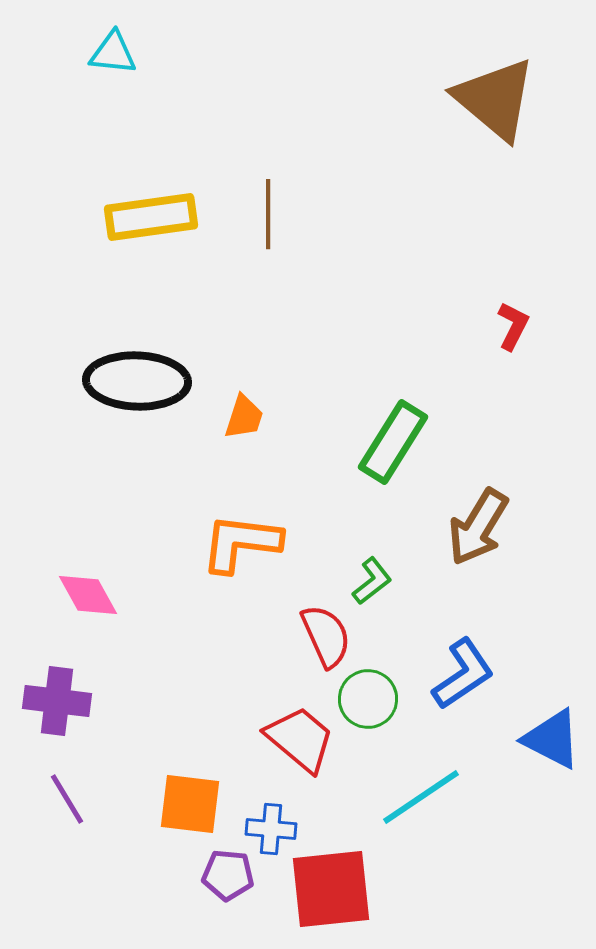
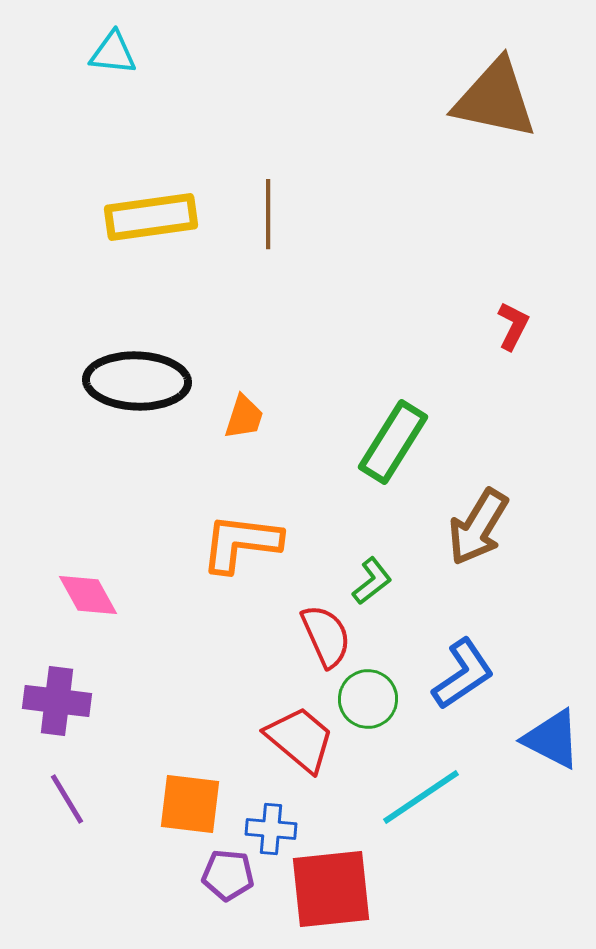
brown triangle: rotated 28 degrees counterclockwise
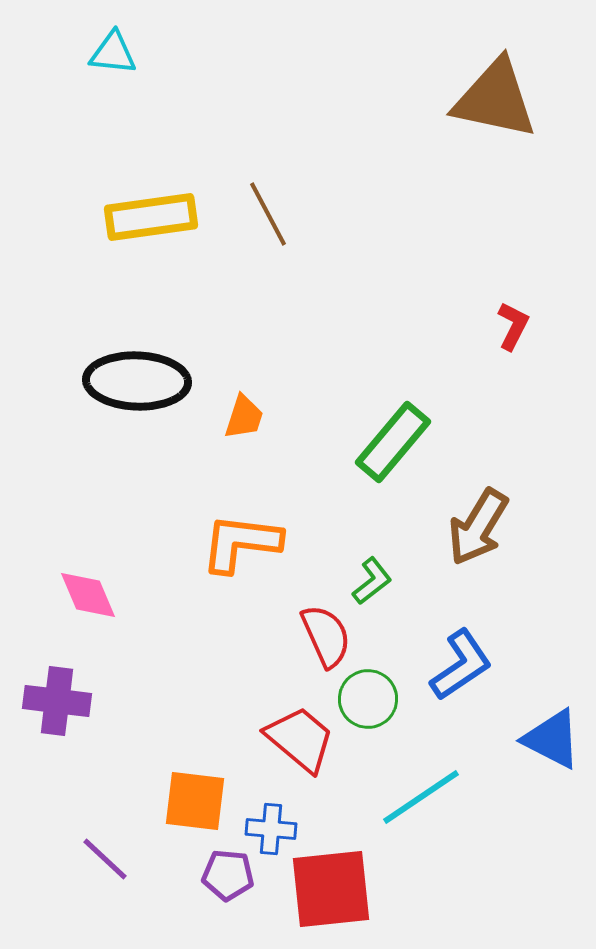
brown line: rotated 28 degrees counterclockwise
green rectangle: rotated 8 degrees clockwise
pink diamond: rotated 6 degrees clockwise
blue L-shape: moved 2 px left, 9 px up
purple line: moved 38 px right, 60 px down; rotated 16 degrees counterclockwise
orange square: moved 5 px right, 3 px up
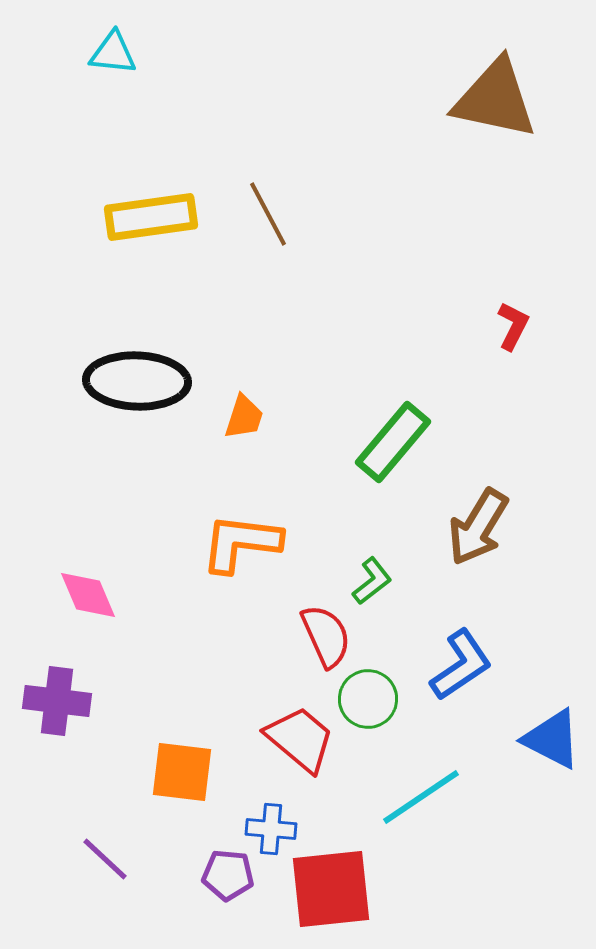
orange square: moved 13 px left, 29 px up
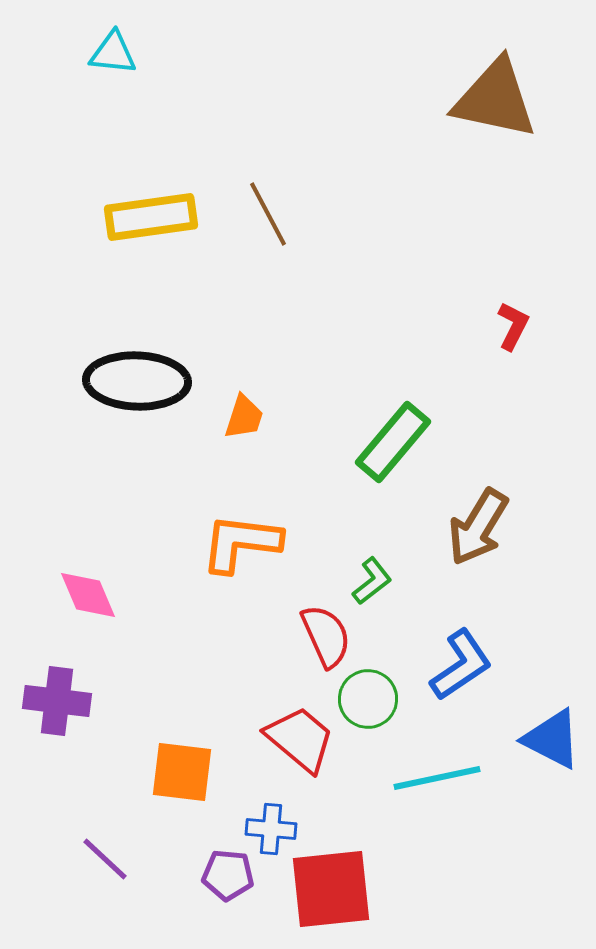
cyan line: moved 16 px right, 19 px up; rotated 22 degrees clockwise
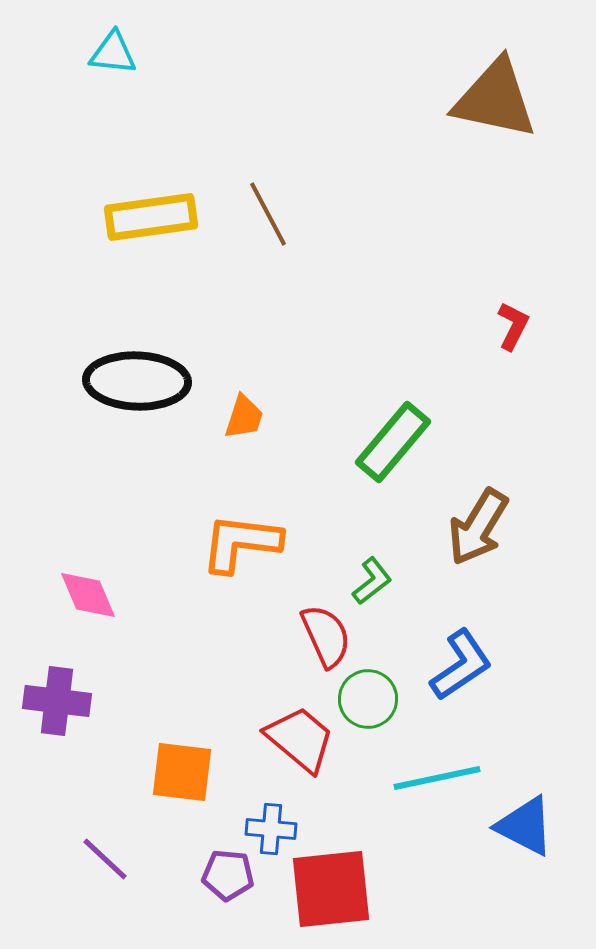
blue triangle: moved 27 px left, 87 px down
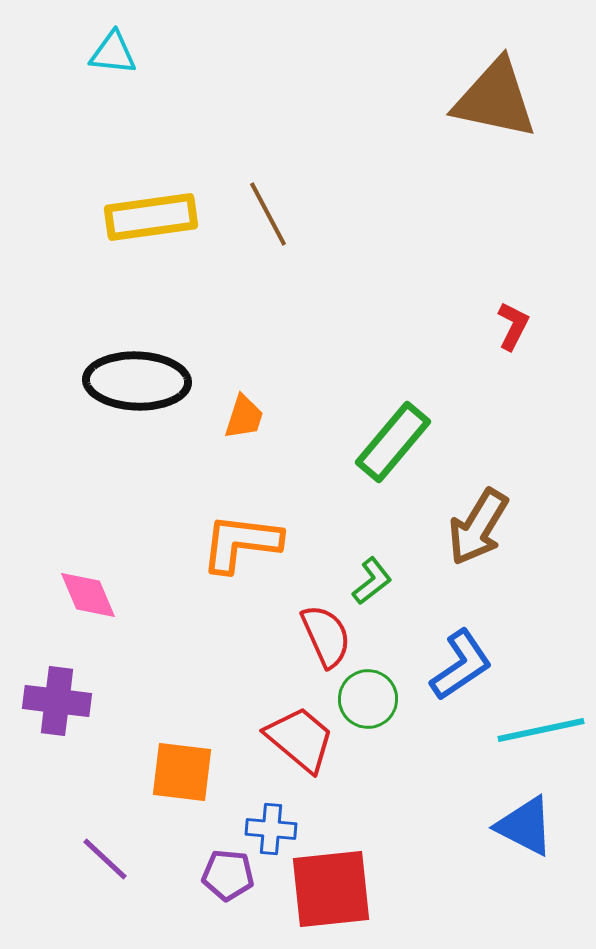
cyan line: moved 104 px right, 48 px up
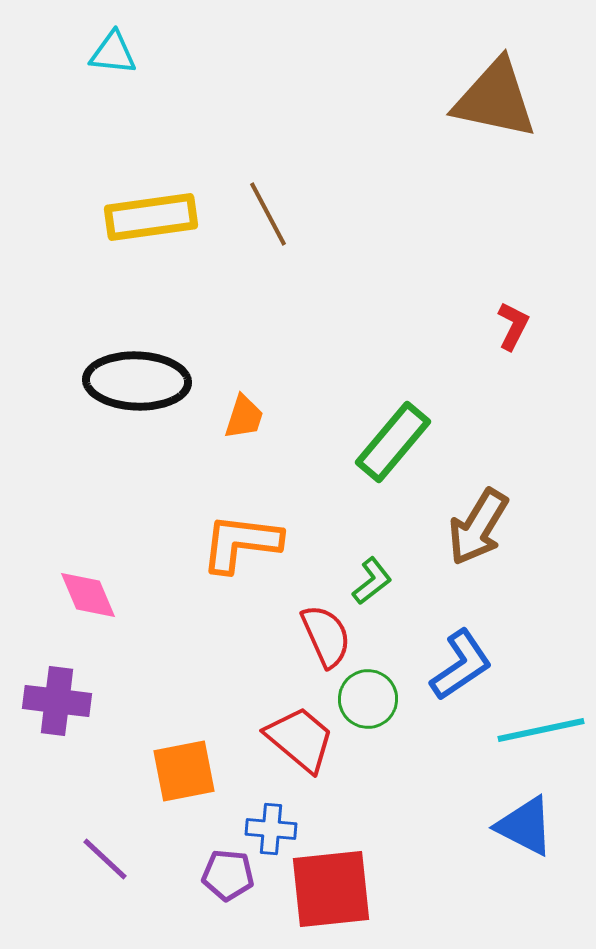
orange square: moved 2 px right, 1 px up; rotated 18 degrees counterclockwise
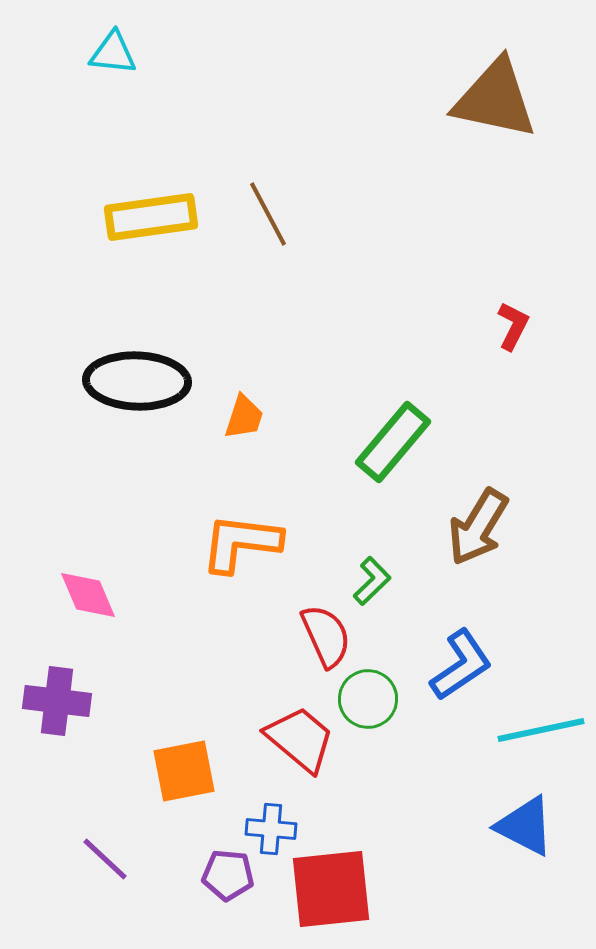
green L-shape: rotated 6 degrees counterclockwise
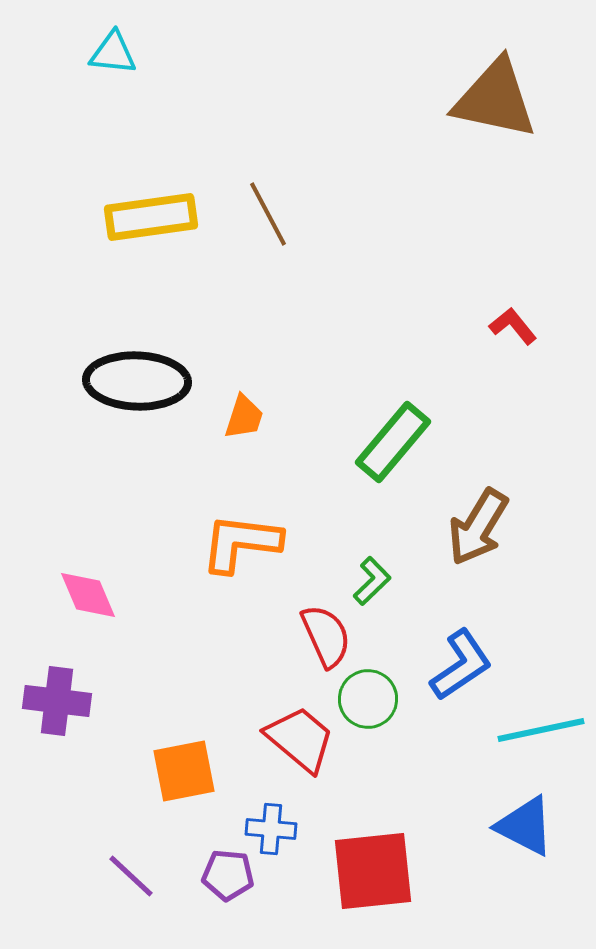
red L-shape: rotated 66 degrees counterclockwise
purple line: moved 26 px right, 17 px down
red square: moved 42 px right, 18 px up
